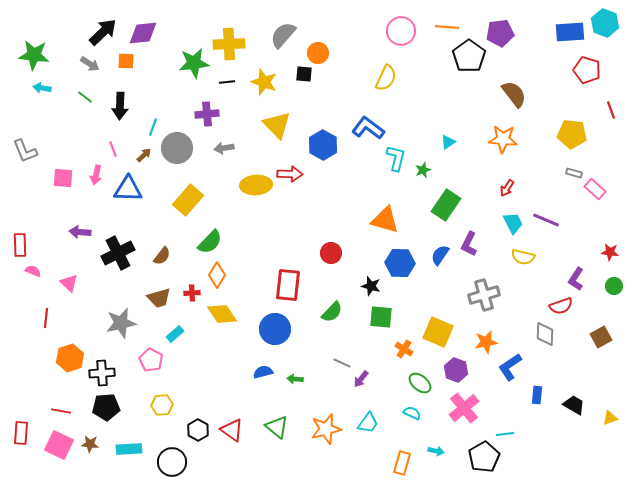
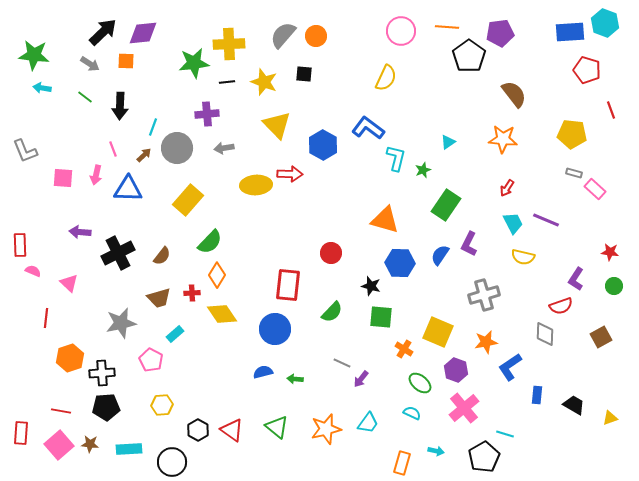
orange circle at (318, 53): moved 2 px left, 17 px up
cyan line at (505, 434): rotated 24 degrees clockwise
pink square at (59, 445): rotated 24 degrees clockwise
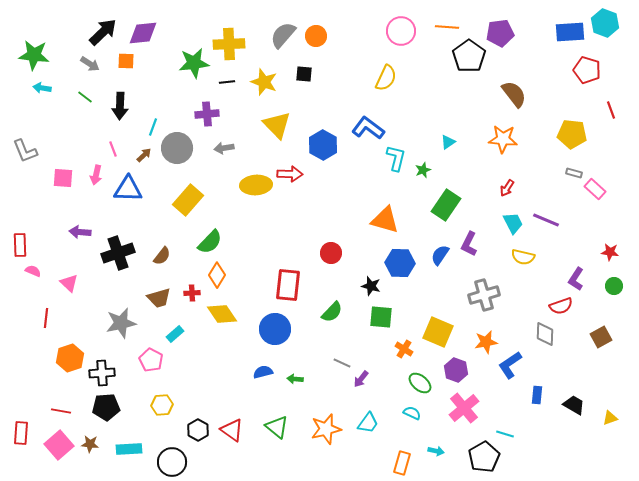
black cross at (118, 253): rotated 8 degrees clockwise
blue L-shape at (510, 367): moved 2 px up
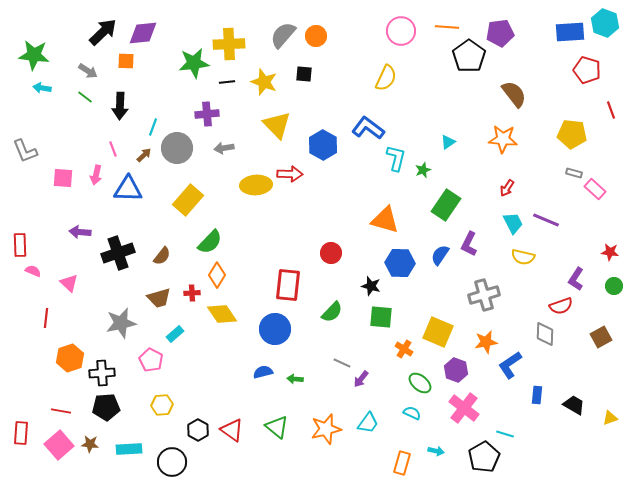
gray arrow at (90, 64): moved 2 px left, 7 px down
pink cross at (464, 408): rotated 12 degrees counterclockwise
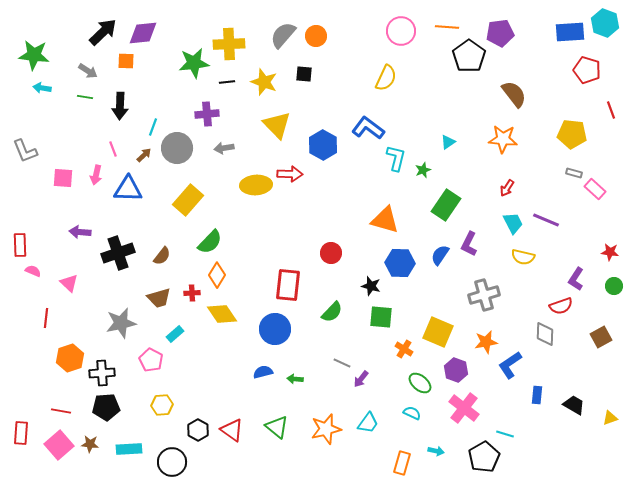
green line at (85, 97): rotated 28 degrees counterclockwise
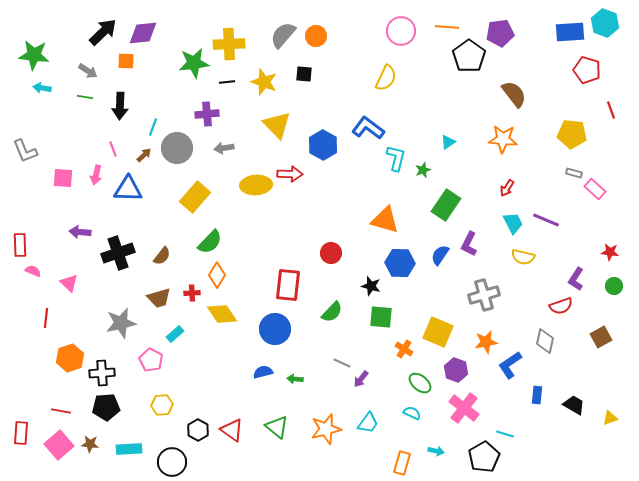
yellow rectangle at (188, 200): moved 7 px right, 3 px up
gray diamond at (545, 334): moved 7 px down; rotated 10 degrees clockwise
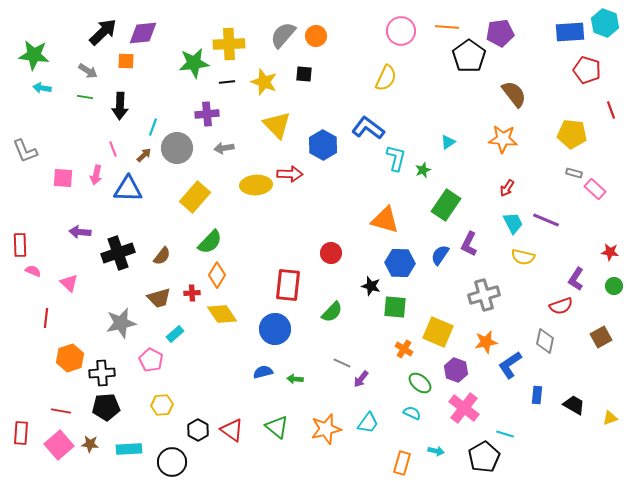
green square at (381, 317): moved 14 px right, 10 px up
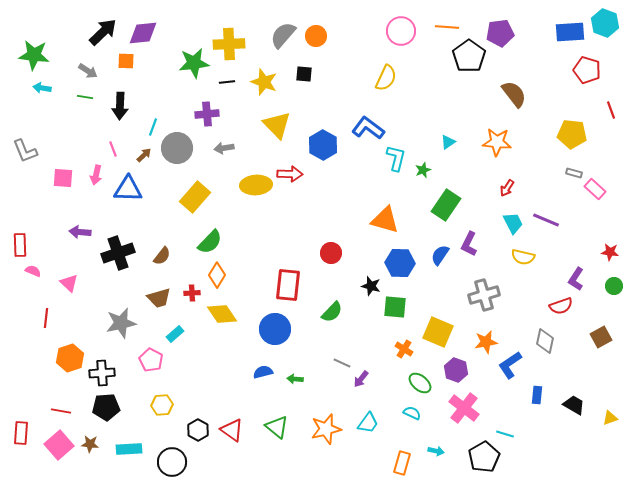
orange star at (503, 139): moved 6 px left, 3 px down
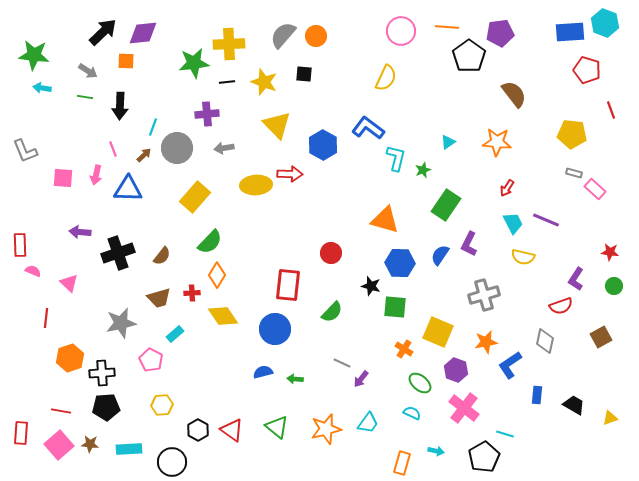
yellow diamond at (222, 314): moved 1 px right, 2 px down
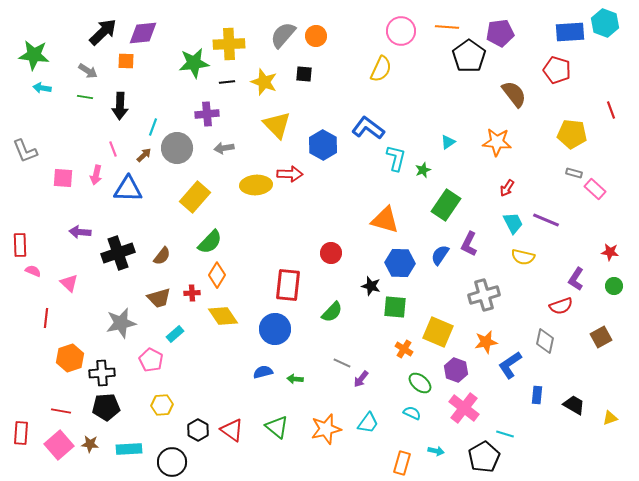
red pentagon at (587, 70): moved 30 px left
yellow semicircle at (386, 78): moved 5 px left, 9 px up
